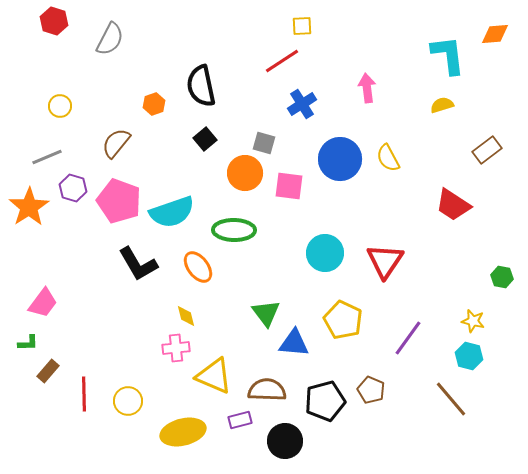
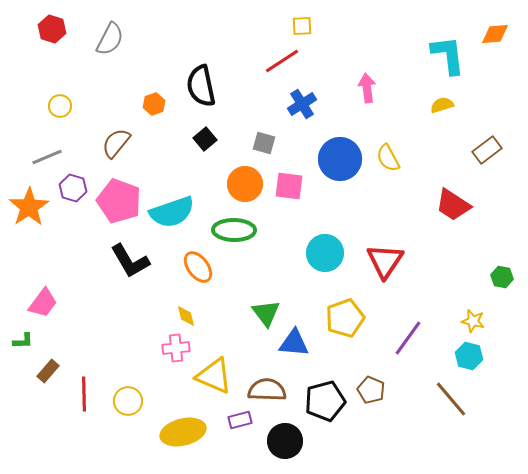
red hexagon at (54, 21): moved 2 px left, 8 px down
orange circle at (245, 173): moved 11 px down
black L-shape at (138, 264): moved 8 px left, 3 px up
yellow pentagon at (343, 320): moved 2 px right, 2 px up; rotated 27 degrees clockwise
green L-shape at (28, 343): moved 5 px left, 2 px up
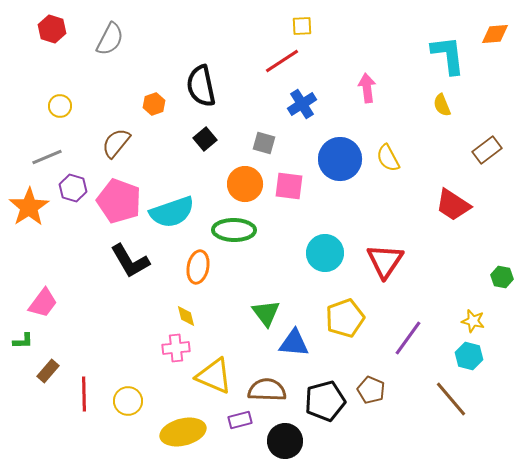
yellow semicircle at (442, 105): rotated 95 degrees counterclockwise
orange ellipse at (198, 267): rotated 48 degrees clockwise
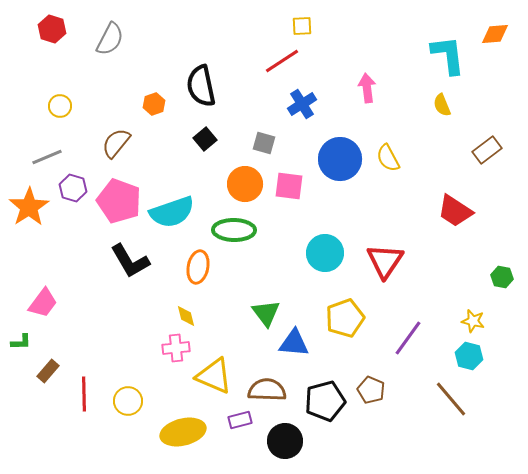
red trapezoid at (453, 205): moved 2 px right, 6 px down
green L-shape at (23, 341): moved 2 px left, 1 px down
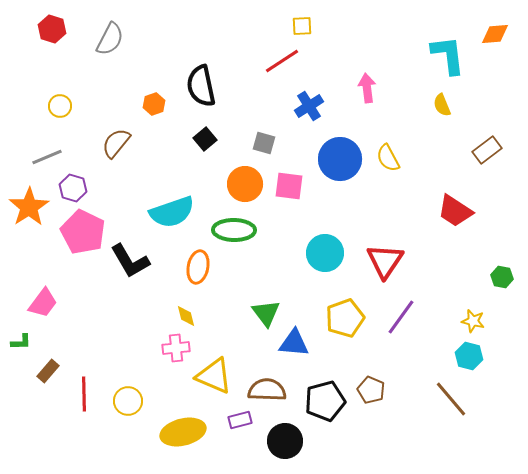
blue cross at (302, 104): moved 7 px right, 2 px down
pink pentagon at (119, 201): moved 36 px left, 31 px down; rotated 6 degrees clockwise
purple line at (408, 338): moved 7 px left, 21 px up
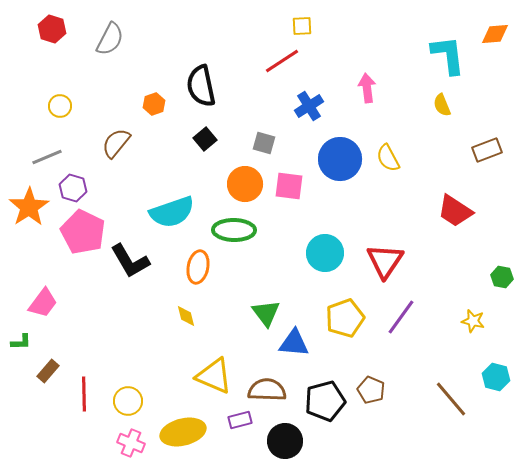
brown rectangle at (487, 150): rotated 16 degrees clockwise
pink cross at (176, 348): moved 45 px left, 95 px down; rotated 28 degrees clockwise
cyan hexagon at (469, 356): moved 27 px right, 21 px down
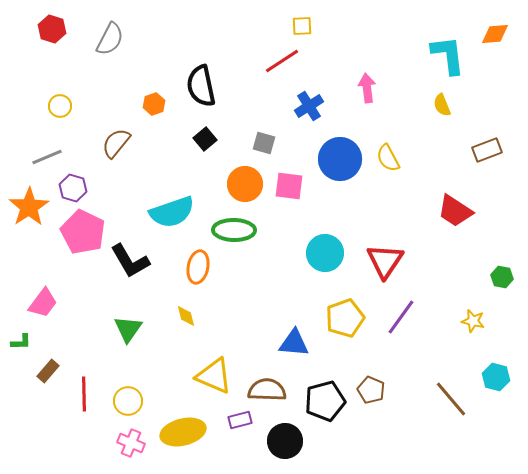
green triangle at (266, 313): moved 138 px left, 16 px down; rotated 12 degrees clockwise
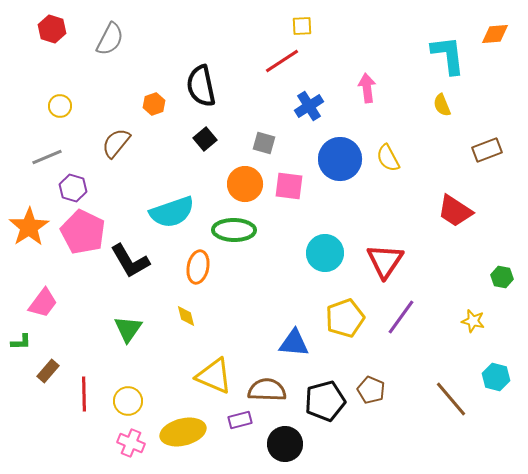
orange star at (29, 207): moved 20 px down
black circle at (285, 441): moved 3 px down
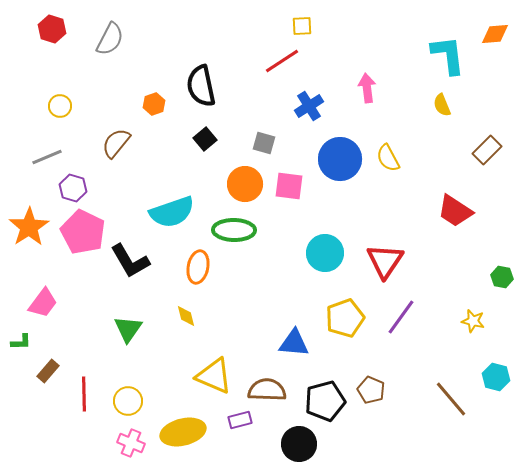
brown rectangle at (487, 150): rotated 24 degrees counterclockwise
black circle at (285, 444): moved 14 px right
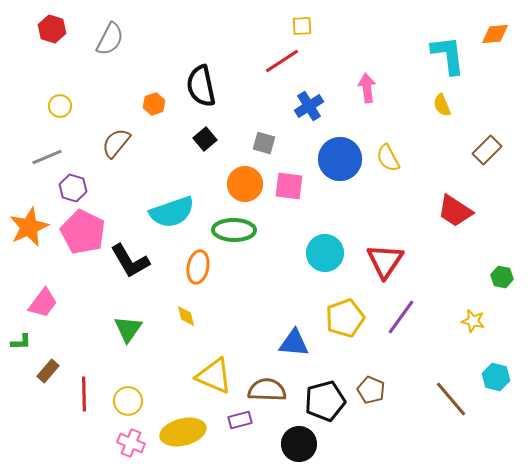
orange star at (29, 227): rotated 9 degrees clockwise
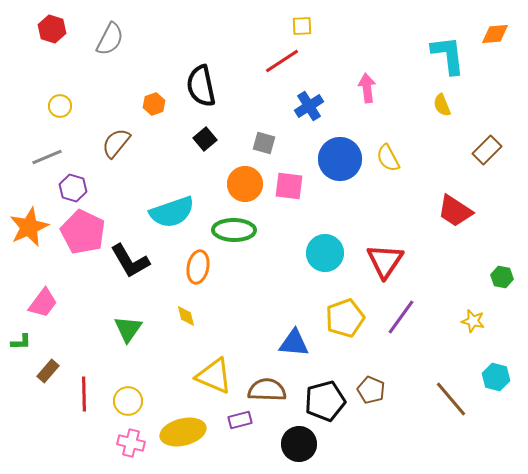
pink cross at (131, 443): rotated 8 degrees counterclockwise
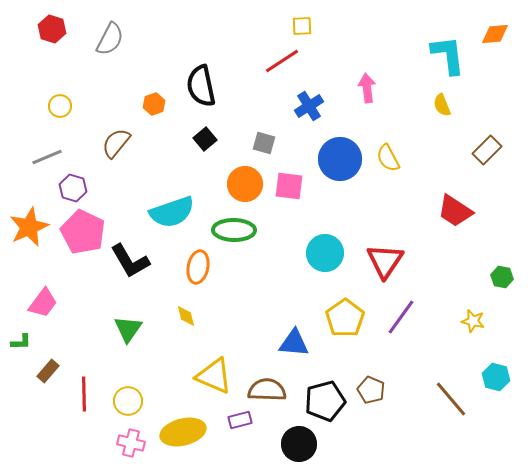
yellow pentagon at (345, 318): rotated 15 degrees counterclockwise
